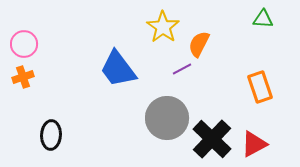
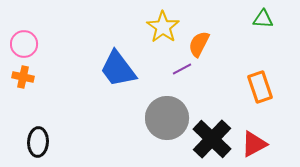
orange cross: rotated 30 degrees clockwise
black ellipse: moved 13 px left, 7 px down
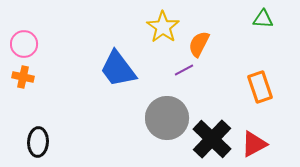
purple line: moved 2 px right, 1 px down
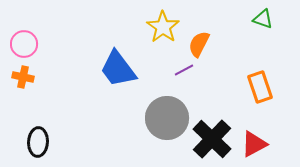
green triangle: rotated 15 degrees clockwise
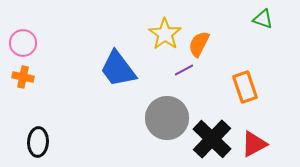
yellow star: moved 2 px right, 7 px down
pink circle: moved 1 px left, 1 px up
orange rectangle: moved 15 px left
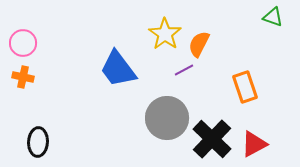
green triangle: moved 10 px right, 2 px up
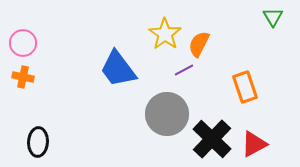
green triangle: rotated 40 degrees clockwise
gray circle: moved 4 px up
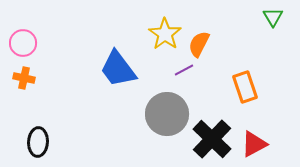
orange cross: moved 1 px right, 1 px down
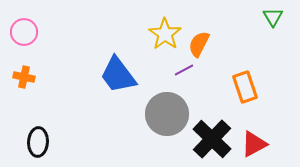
pink circle: moved 1 px right, 11 px up
blue trapezoid: moved 6 px down
orange cross: moved 1 px up
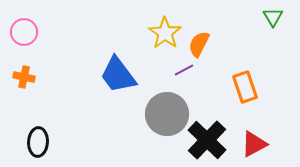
yellow star: moved 1 px up
black cross: moved 5 px left, 1 px down
